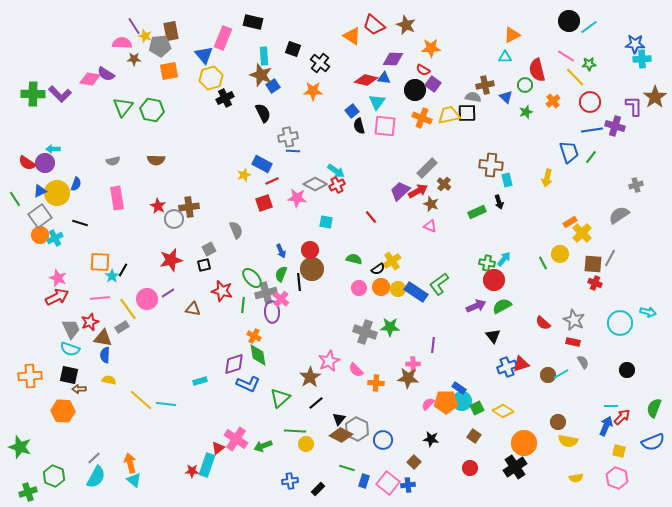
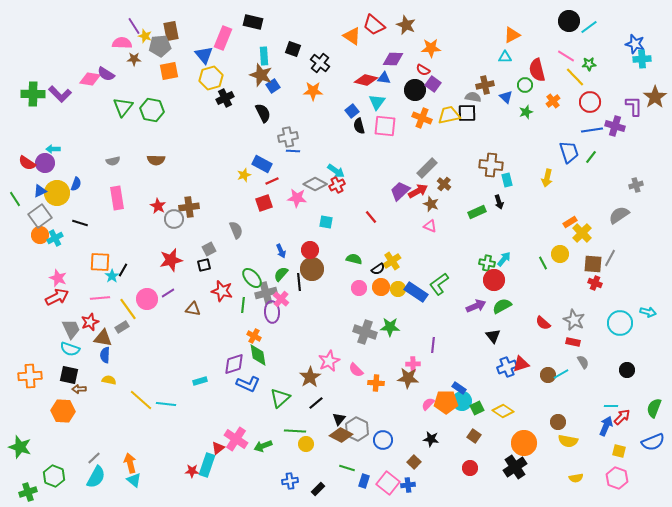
blue star at (635, 44): rotated 12 degrees clockwise
green semicircle at (281, 274): rotated 21 degrees clockwise
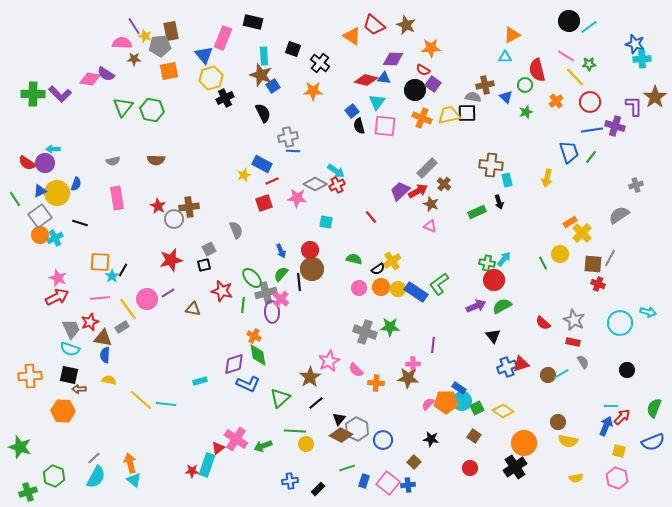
orange cross at (553, 101): moved 3 px right
red cross at (595, 283): moved 3 px right, 1 px down
green line at (347, 468): rotated 35 degrees counterclockwise
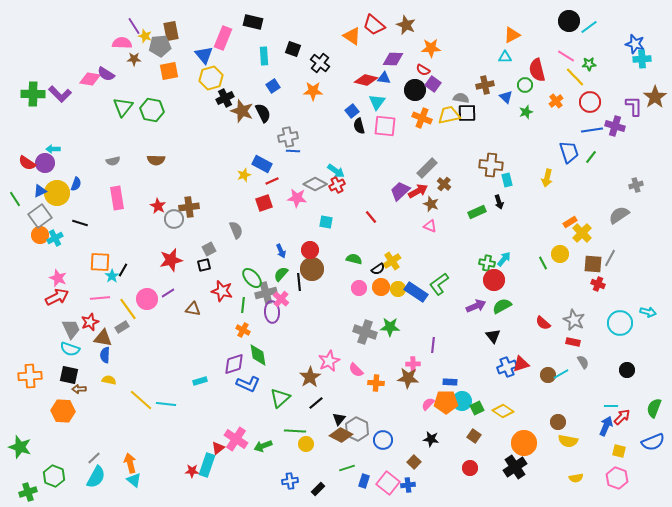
brown star at (261, 75): moved 19 px left, 36 px down
gray semicircle at (473, 97): moved 12 px left, 1 px down
orange cross at (254, 336): moved 11 px left, 6 px up
blue rectangle at (459, 388): moved 9 px left, 6 px up; rotated 32 degrees counterclockwise
